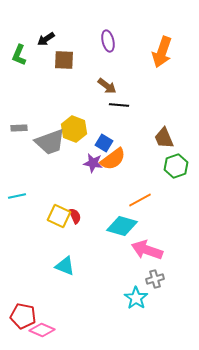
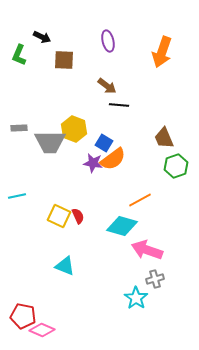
black arrow: moved 4 px left, 2 px up; rotated 120 degrees counterclockwise
gray trapezoid: rotated 20 degrees clockwise
red semicircle: moved 3 px right
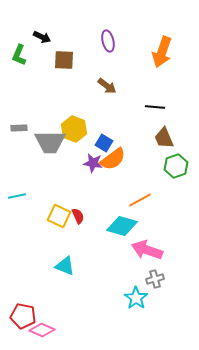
black line: moved 36 px right, 2 px down
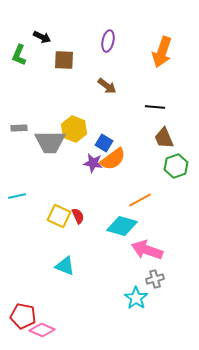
purple ellipse: rotated 25 degrees clockwise
